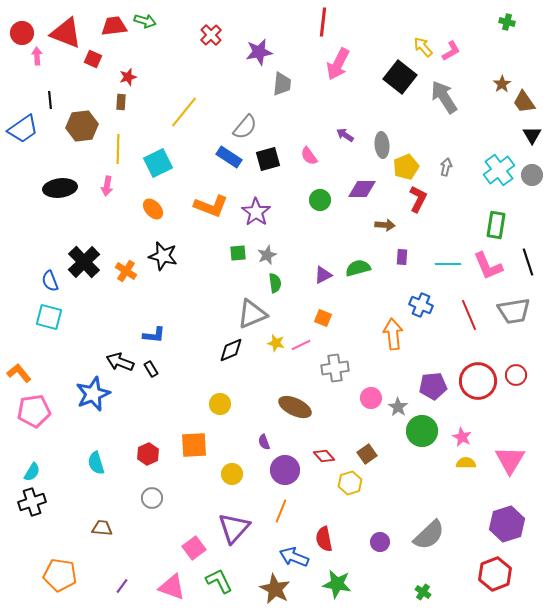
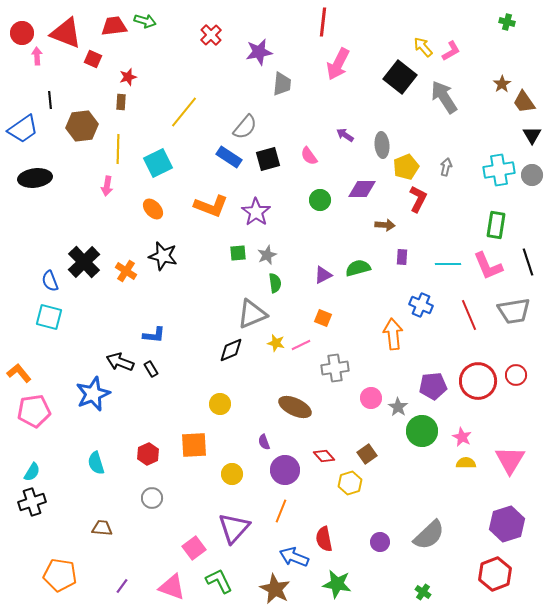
cyan cross at (499, 170): rotated 28 degrees clockwise
black ellipse at (60, 188): moved 25 px left, 10 px up
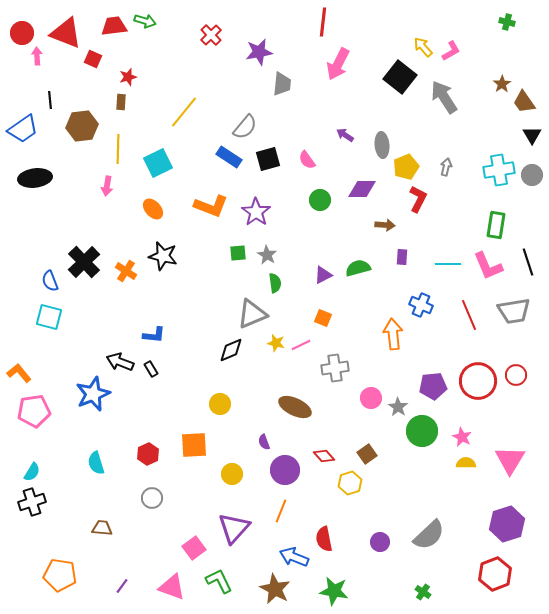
pink semicircle at (309, 156): moved 2 px left, 4 px down
gray star at (267, 255): rotated 18 degrees counterclockwise
green star at (337, 584): moved 3 px left, 7 px down
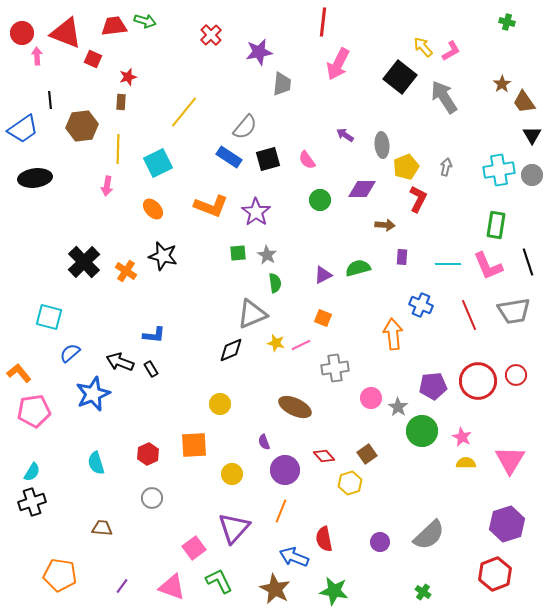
blue semicircle at (50, 281): moved 20 px right, 72 px down; rotated 70 degrees clockwise
